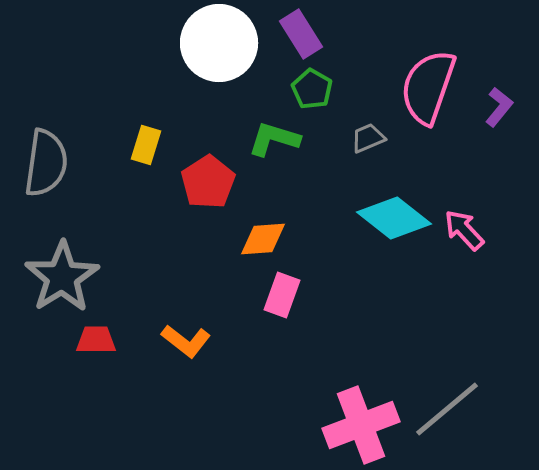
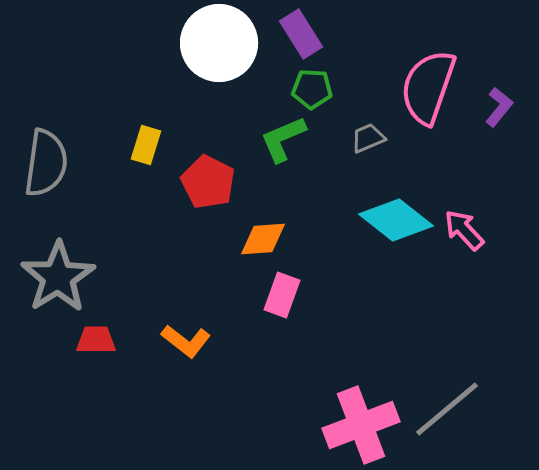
green pentagon: rotated 27 degrees counterclockwise
green L-shape: moved 9 px right; rotated 40 degrees counterclockwise
red pentagon: rotated 12 degrees counterclockwise
cyan diamond: moved 2 px right, 2 px down
gray star: moved 4 px left
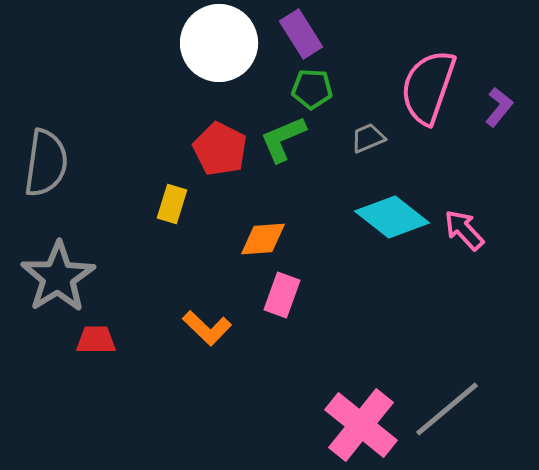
yellow rectangle: moved 26 px right, 59 px down
red pentagon: moved 12 px right, 33 px up
cyan diamond: moved 4 px left, 3 px up
orange L-shape: moved 21 px right, 13 px up; rotated 6 degrees clockwise
pink cross: rotated 30 degrees counterclockwise
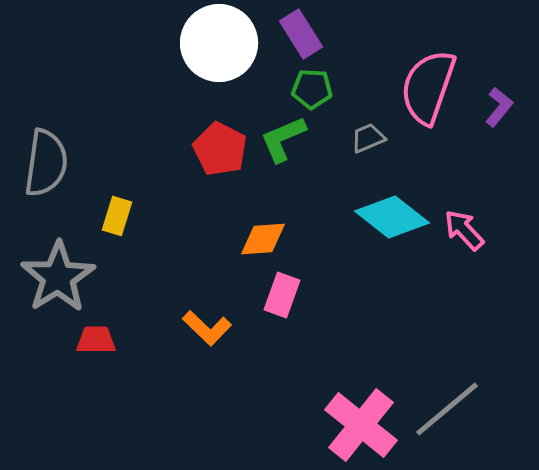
yellow rectangle: moved 55 px left, 12 px down
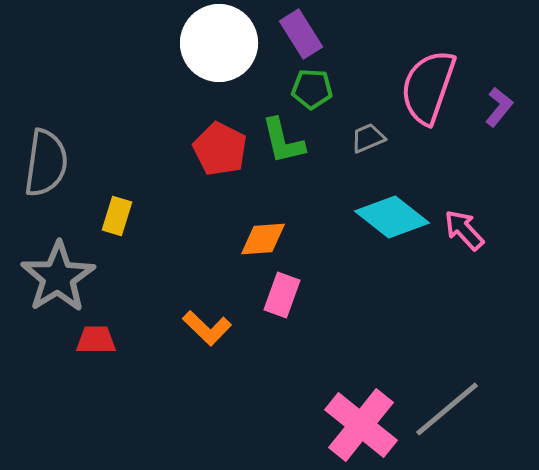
green L-shape: moved 2 px down; rotated 80 degrees counterclockwise
